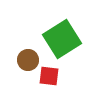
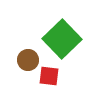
green square: rotated 12 degrees counterclockwise
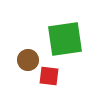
green square: moved 3 px right; rotated 36 degrees clockwise
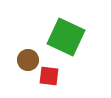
green square: moved 1 px right, 2 px up; rotated 33 degrees clockwise
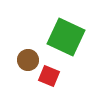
red square: rotated 15 degrees clockwise
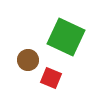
red square: moved 2 px right, 2 px down
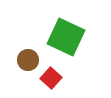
red square: rotated 20 degrees clockwise
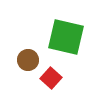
green square: rotated 12 degrees counterclockwise
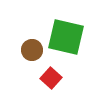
brown circle: moved 4 px right, 10 px up
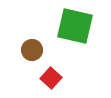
green square: moved 9 px right, 11 px up
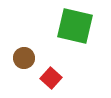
brown circle: moved 8 px left, 8 px down
